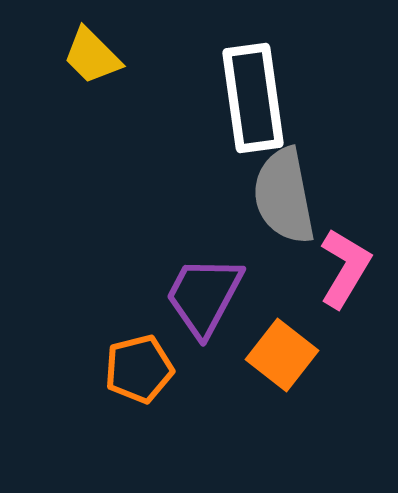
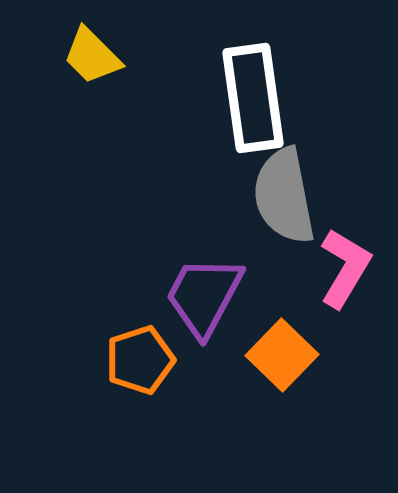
orange square: rotated 6 degrees clockwise
orange pentagon: moved 1 px right, 9 px up; rotated 4 degrees counterclockwise
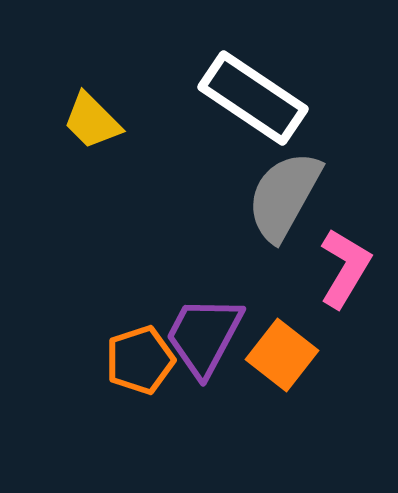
yellow trapezoid: moved 65 px down
white rectangle: rotated 48 degrees counterclockwise
gray semicircle: rotated 40 degrees clockwise
purple trapezoid: moved 40 px down
orange square: rotated 6 degrees counterclockwise
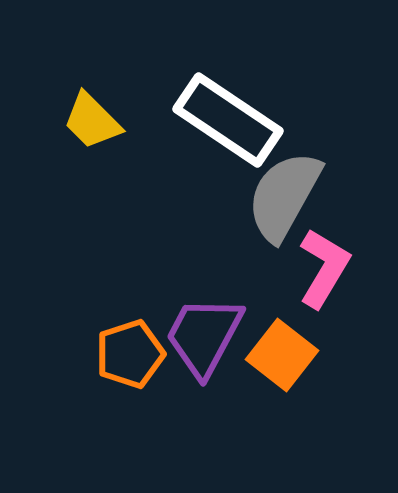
white rectangle: moved 25 px left, 22 px down
pink L-shape: moved 21 px left
orange pentagon: moved 10 px left, 6 px up
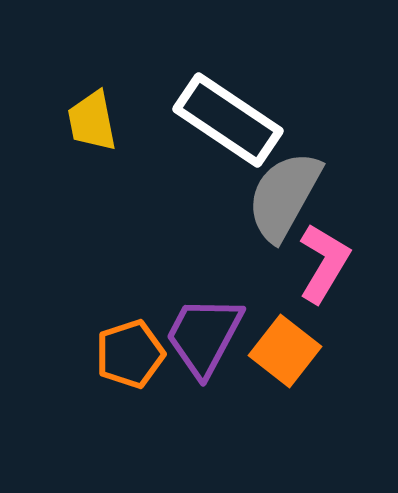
yellow trapezoid: rotated 34 degrees clockwise
pink L-shape: moved 5 px up
orange square: moved 3 px right, 4 px up
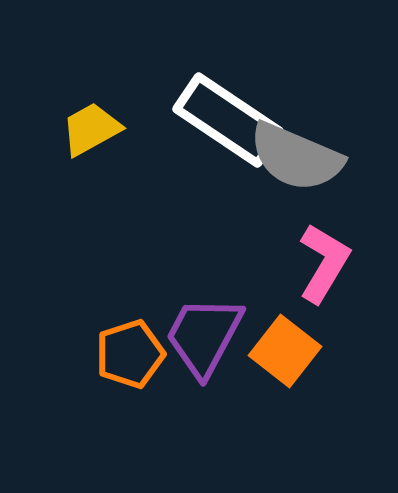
yellow trapezoid: moved 1 px left, 8 px down; rotated 72 degrees clockwise
gray semicircle: moved 12 px right, 39 px up; rotated 96 degrees counterclockwise
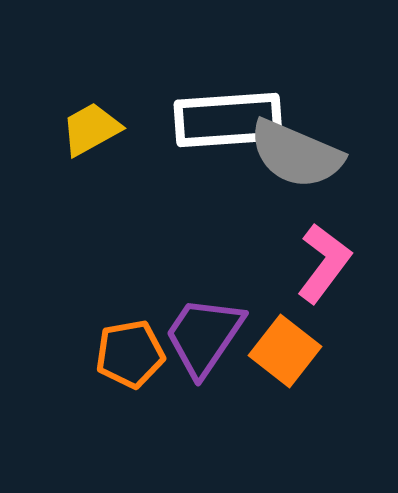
white rectangle: rotated 38 degrees counterclockwise
gray semicircle: moved 3 px up
pink L-shape: rotated 6 degrees clockwise
purple trapezoid: rotated 6 degrees clockwise
orange pentagon: rotated 8 degrees clockwise
